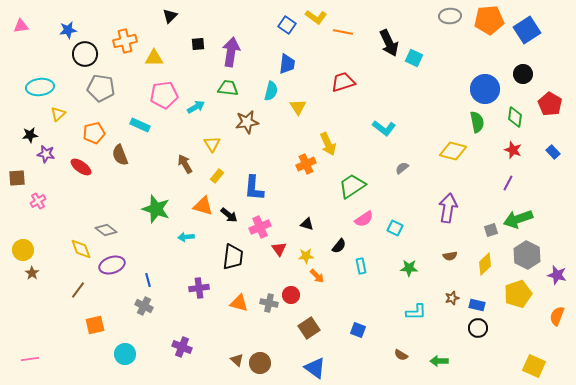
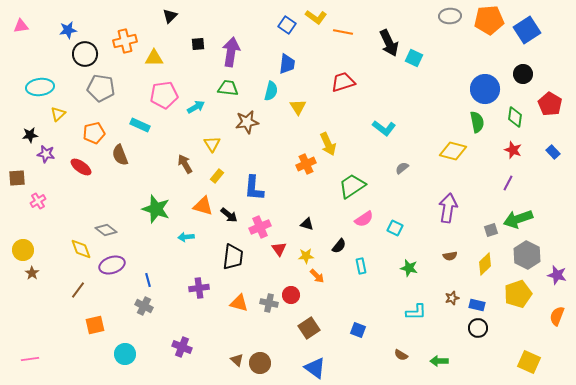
green star at (409, 268): rotated 12 degrees clockwise
yellow square at (534, 366): moved 5 px left, 4 px up
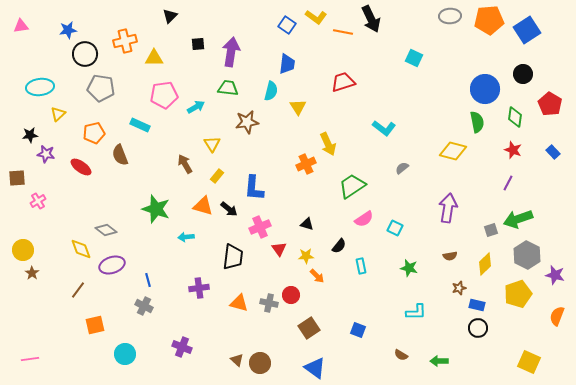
black arrow at (389, 43): moved 18 px left, 24 px up
black arrow at (229, 215): moved 6 px up
purple star at (557, 275): moved 2 px left
brown star at (452, 298): moved 7 px right, 10 px up
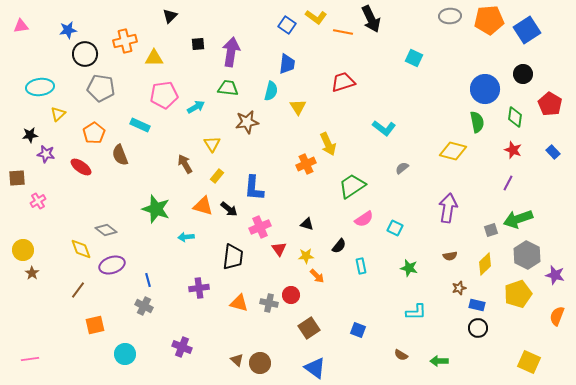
orange pentagon at (94, 133): rotated 20 degrees counterclockwise
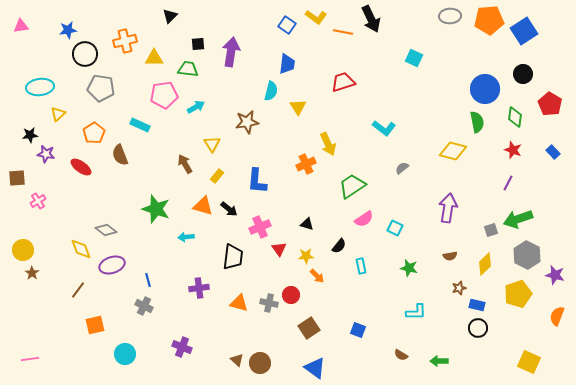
blue square at (527, 30): moved 3 px left, 1 px down
green trapezoid at (228, 88): moved 40 px left, 19 px up
blue L-shape at (254, 188): moved 3 px right, 7 px up
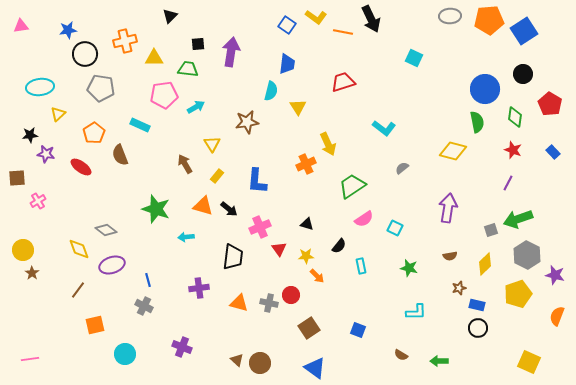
yellow diamond at (81, 249): moved 2 px left
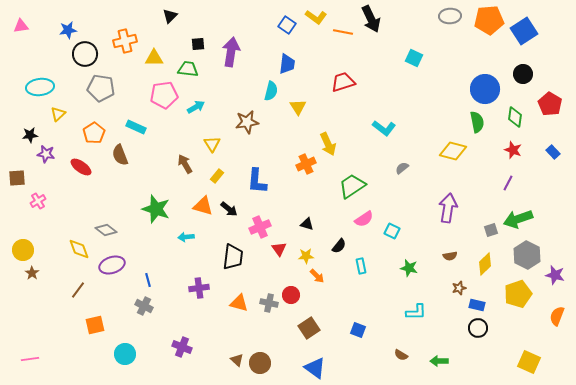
cyan rectangle at (140, 125): moved 4 px left, 2 px down
cyan square at (395, 228): moved 3 px left, 3 px down
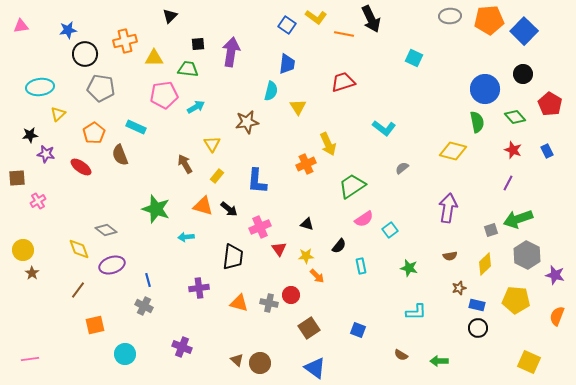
blue square at (524, 31): rotated 12 degrees counterclockwise
orange line at (343, 32): moved 1 px right, 2 px down
green diamond at (515, 117): rotated 50 degrees counterclockwise
blue rectangle at (553, 152): moved 6 px left, 1 px up; rotated 16 degrees clockwise
cyan square at (392, 231): moved 2 px left, 1 px up; rotated 28 degrees clockwise
yellow pentagon at (518, 294): moved 2 px left, 6 px down; rotated 24 degrees clockwise
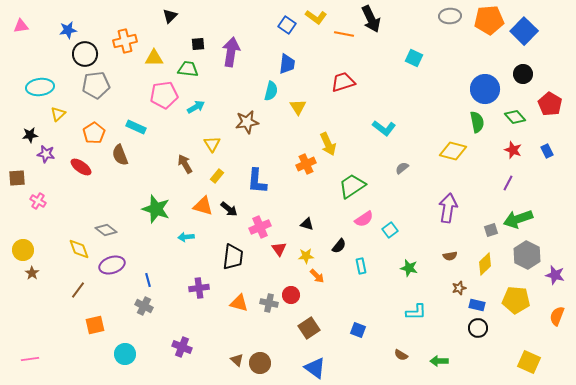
gray pentagon at (101, 88): moved 5 px left, 3 px up; rotated 16 degrees counterclockwise
pink cross at (38, 201): rotated 28 degrees counterclockwise
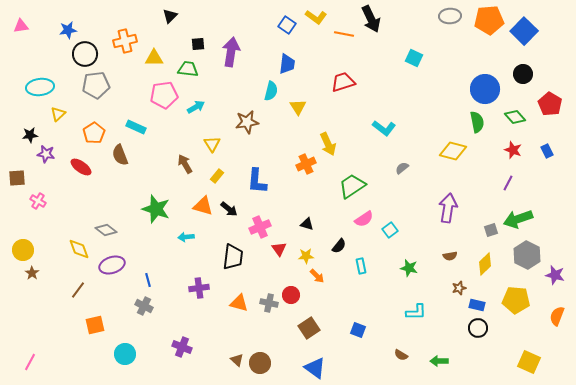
pink line at (30, 359): moved 3 px down; rotated 54 degrees counterclockwise
